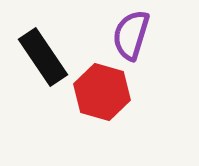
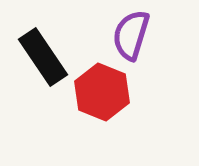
red hexagon: rotated 6 degrees clockwise
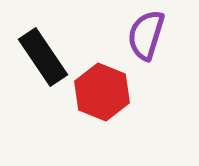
purple semicircle: moved 15 px right
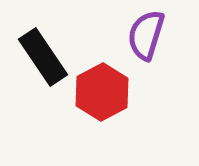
red hexagon: rotated 10 degrees clockwise
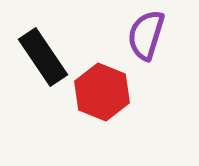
red hexagon: rotated 10 degrees counterclockwise
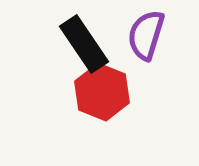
black rectangle: moved 41 px right, 13 px up
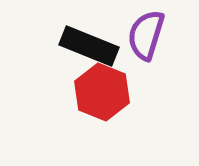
black rectangle: moved 5 px right, 2 px down; rotated 34 degrees counterclockwise
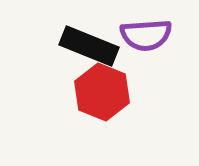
purple semicircle: rotated 111 degrees counterclockwise
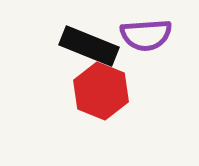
red hexagon: moved 1 px left, 1 px up
